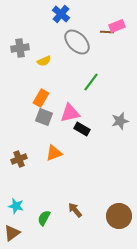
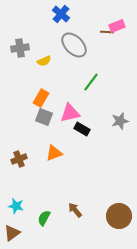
gray ellipse: moved 3 px left, 3 px down
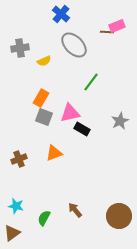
gray star: rotated 12 degrees counterclockwise
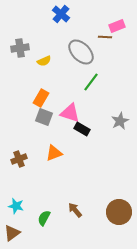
brown line: moved 2 px left, 5 px down
gray ellipse: moved 7 px right, 7 px down
pink triangle: rotated 30 degrees clockwise
brown circle: moved 4 px up
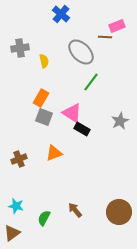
yellow semicircle: rotated 80 degrees counterclockwise
pink triangle: moved 2 px right; rotated 15 degrees clockwise
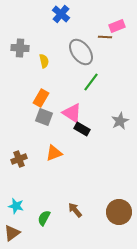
gray cross: rotated 12 degrees clockwise
gray ellipse: rotated 8 degrees clockwise
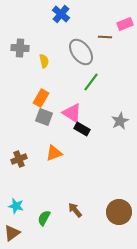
pink rectangle: moved 8 px right, 2 px up
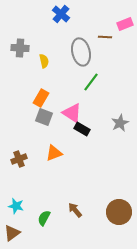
gray ellipse: rotated 24 degrees clockwise
gray star: moved 2 px down
